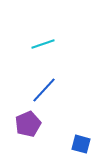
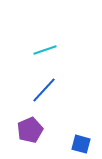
cyan line: moved 2 px right, 6 px down
purple pentagon: moved 2 px right, 6 px down
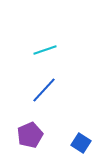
purple pentagon: moved 5 px down
blue square: moved 1 px up; rotated 18 degrees clockwise
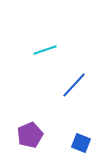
blue line: moved 30 px right, 5 px up
blue square: rotated 12 degrees counterclockwise
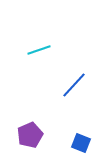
cyan line: moved 6 px left
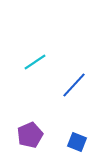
cyan line: moved 4 px left, 12 px down; rotated 15 degrees counterclockwise
blue square: moved 4 px left, 1 px up
